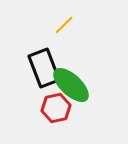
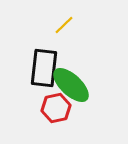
black rectangle: rotated 27 degrees clockwise
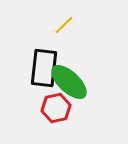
green ellipse: moved 2 px left, 3 px up
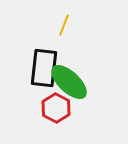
yellow line: rotated 25 degrees counterclockwise
red hexagon: rotated 20 degrees counterclockwise
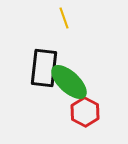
yellow line: moved 7 px up; rotated 40 degrees counterclockwise
red hexagon: moved 29 px right, 4 px down
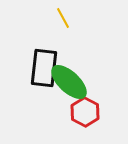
yellow line: moved 1 px left; rotated 10 degrees counterclockwise
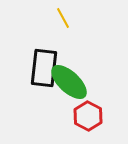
red hexagon: moved 3 px right, 4 px down
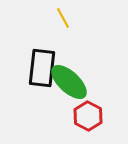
black rectangle: moved 2 px left
